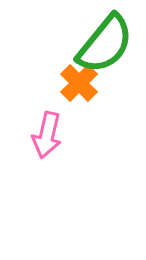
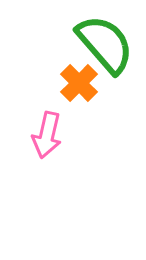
green semicircle: rotated 80 degrees counterclockwise
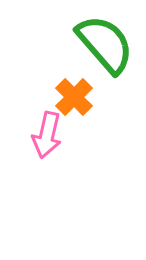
orange cross: moved 5 px left, 14 px down
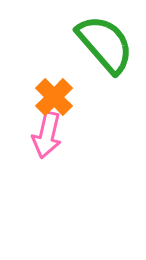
orange cross: moved 20 px left
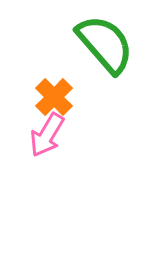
pink arrow: rotated 18 degrees clockwise
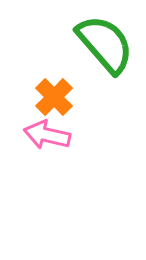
pink arrow: rotated 72 degrees clockwise
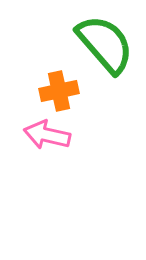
orange cross: moved 5 px right, 6 px up; rotated 33 degrees clockwise
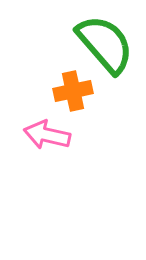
orange cross: moved 14 px right
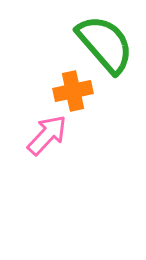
pink arrow: rotated 120 degrees clockwise
